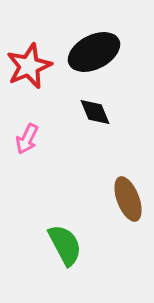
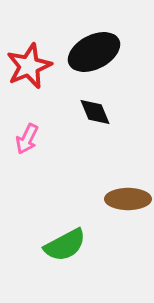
brown ellipse: rotated 69 degrees counterclockwise
green semicircle: rotated 90 degrees clockwise
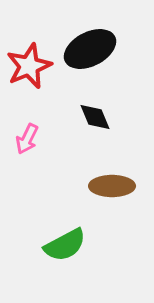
black ellipse: moved 4 px left, 3 px up
black diamond: moved 5 px down
brown ellipse: moved 16 px left, 13 px up
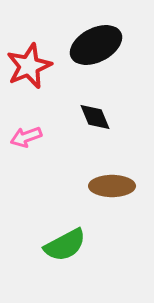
black ellipse: moved 6 px right, 4 px up
pink arrow: moved 1 px left, 2 px up; rotated 44 degrees clockwise
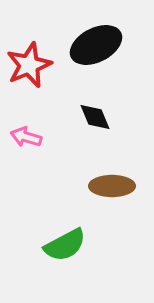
red star: moved 1 px up
pink arrow: rotated 36 degrees clockwise
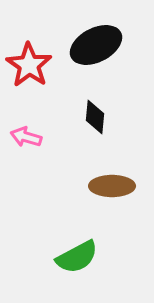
red star: rotated 15 degrees counterclockwise
black diamond: rotated 28 degrees clockwise
green semicircle: moved 12 px right, 12 px down
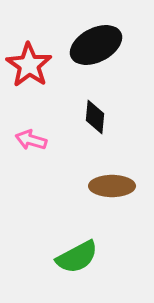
pink arrow: moved 5 px right, 3 px down
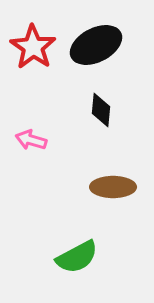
red star: moved 4 px right, 18 px up
black diamond: moved 6 px right, 7 px up
brown ellipse: moved 1 px right, 1 px down
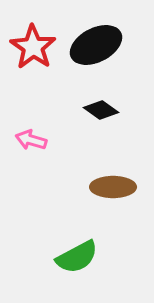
black diamond: rotated 60 degrees counterclockwise
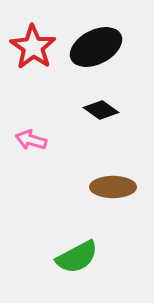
black ellipse: moved 2 px down
